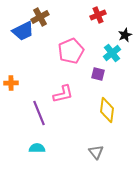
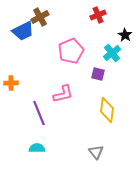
black star: rotated 16 degrees counterclockwise
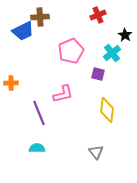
brown cross: rotated 24 degrees clockwise
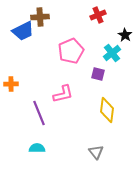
orange cross: moved 1 px down
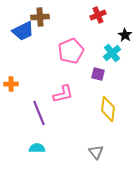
yellow diamond: moved 1 px right, 1 px up
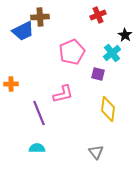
pink pentagon: moved 1 px right, 1 px down
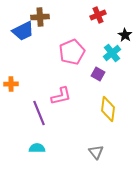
purple square: rotated 16 degrees clockwise
pink L-shape: moved 2 px left, 2 px down
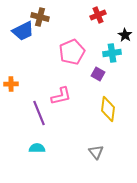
brown cross: rotated 18 degrees clockwise
cyan cross: rotated 30 degrees clockwise
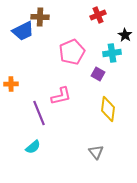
brown cross: rotated 12 degrees counterclockwise
cyan semicircle: moved 4 px left, 1 px up; rotated 140 degrees clockwise
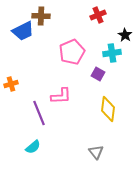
brown cross: moved 1 px right, 1 px up
orange cross: rotated 16 degrees counterclockwise
pink L-shape: rotated 10 degrees clockwise
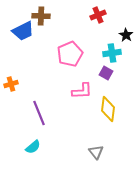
black star: moved 1 px right
pink pentagon: moved 2 px left, 2 px down
purple square: moved 8 px right, 1 px up
pink L-shape: moved 21 px right, 5 px up
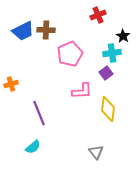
brown cross: moved 5 px right, 14 px down
black star: moved 3 px left, 1 px down
purple square: rotated 24 degrees clockwise
